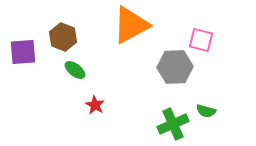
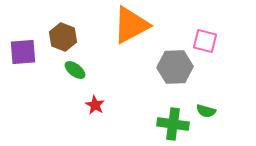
pink square: moved 4 px right, 1 px down
green cross: rotated 32 degrees clockwise
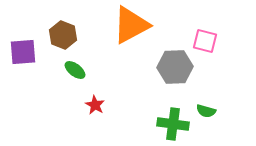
brown hexagon: moved 2 px up
